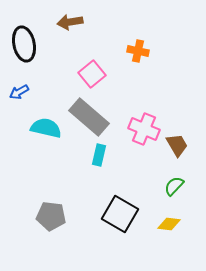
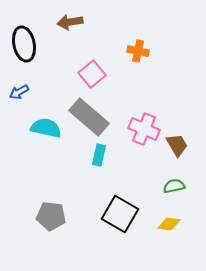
green semicircle: rotated 35 degrees clockwise
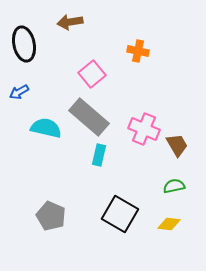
gray pentagon: rotated 16 degrees clockwise
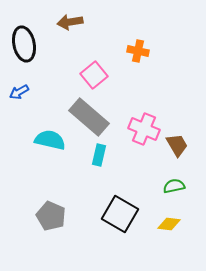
pink square: moved 2 px right, 1 px down
cyan semicircle: moved 4 px right, 12 px down
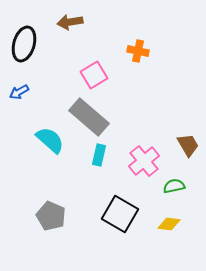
black ellipse: rotated 28 degrees clockwise
pink square: rotated 8 degrees clockwise
pink cross: moved 32 px down; rotated 28 degrees clockwise
cyan semicircle: rotated 28 degrees clockwise
brown trapezoid: moved 11 px right
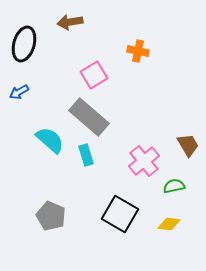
cyan rectangle: moved 13 px left; rotated 30 degrees counterclockwise
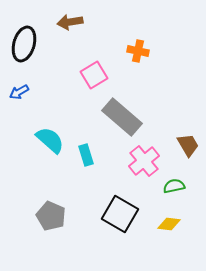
gray rectangle: moved 33 px right
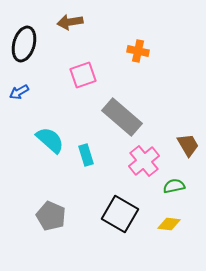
pink square: moved 11 px left; rotated 12 degrees clockwise
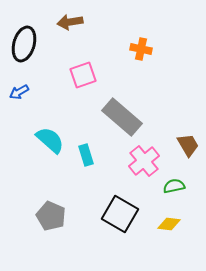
orange cross: moved 3 px right, 2 px up
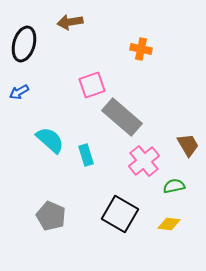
pink square: moved 9 px right, 10 px down
